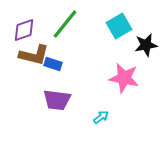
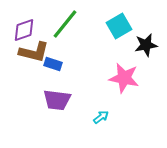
brown L-shape: moved 3 px up
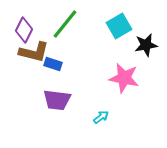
purple diamond: rotated 45 degrees counterclockwise
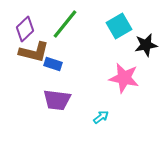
purple diamond: moved 1 px right, 1 px up; rotated 20 degrees clockwise
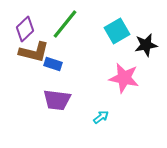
cyan square: moved 2 px left, 5 px down
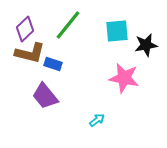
green line: moved 3 px right, 1 px down
cyan square: rotated 25 degrees clockwise
brown L-shape: moved 4 px left, 1 px down
purple trapezoid: moved 12 px left, 4 px up; rotated 44 degrees clockwise
cyan arrow: moved 4 px left, 3 px down
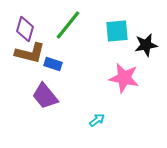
purple diamond: rotated 30 degrees counterclockwise
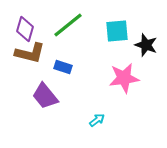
green line: rotated 12 degrees clockwise
black star: rotated 30 degrees clockwise
blue rectangle: moved 10 px right, 3 px down
pink star: rotated 20 degrees counterclockwise
